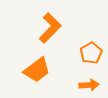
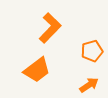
orange pentagon: moved 1 px right, 2 px up; rotated 15 degrees clockwise
orange arrow: rotated 30 degrees counterclockwise
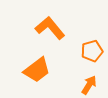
orange L-shape: rotated 84 degrees counterclockwise
orange arrow: rotated 24 degrees counterclockwise
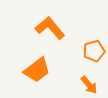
orange pentagon: moved 2 px right
orange arrow: rotated 108 degrees clockwise
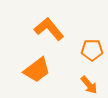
orange L-shape: moved 1 px left, 1 px down
orange pentagon: moved 2 px left, 1 px up; rotated 15 degrees clockwise
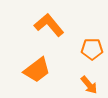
orange L-shape: moved 4 px up
orange pentagon: moved 1 px up
